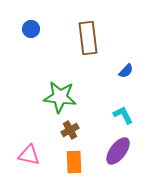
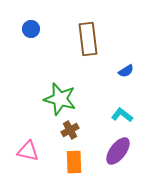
brown rectangle: moved 1 px down
blue semicircle: rotated 14 degrees clockwise
green star: moved 2 px down; rotated 8 degrees clockwise
cyan L-shape: moved 1 px left; rotated 25 degrees counterclockwise
pink triangle: moved 1 px left, 4 px up
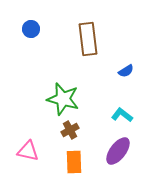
green star: moved 3 px right
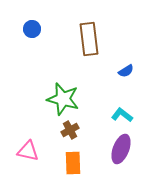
blue circle: moved 1 px right
brown rectangle: moved 1 px right
purple ellipse: moved 3 px right, 2 px up; rotated 16 degrees counterclockwise
orange rectangle: moved 1 px left, 1 px down
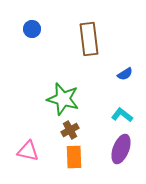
blue semicircle: moved 1 px left, 3 px down
orange rectangle: moved 1 px right, 6 px up
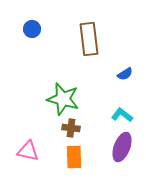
brown cross: moved 1 px right, 2 px up; rotated 36 degrees clockwise
purple ellipse: moved 1 px right, 2 px up
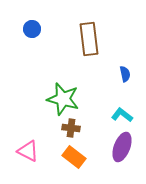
blue semicircle: rotated 70 degrees counterclockwise
pink triangle: rotated 15 degrees clockwise
orange rectangle: rotated 50 degrees counterclockwise
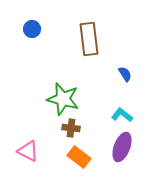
blue semicircle: rotated 21 degrees counterclockwise
orange rectangle: moved 5 px right
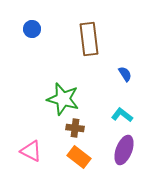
brown cross: moved 4 px right
purple ellipse: moved 2 px right, 3 px down
pink triangle: moved 3 px right
